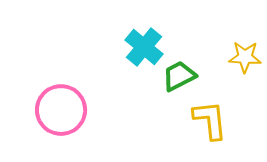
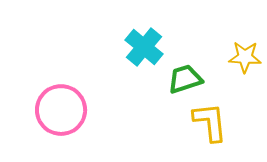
green trapezoid: moved 6 px right, 3 px down; rotated 9 degrees clockwise
yellow L-shape: moved 2 px down
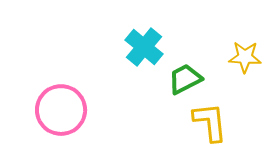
green trapezoid: rotated 9 degrees counterclockwise
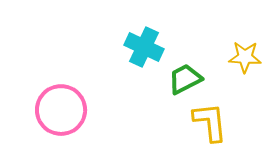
cyan cross: rotated 15 degrees counterclockwise
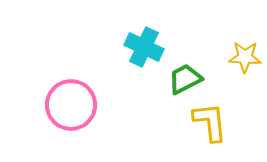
pink circle: moved 10 px right, 5 px up
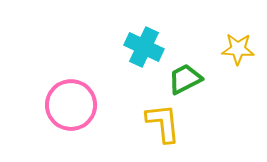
yellow star: moved 7 px left, 8 px up
yellow L-shape: moved 47 px left, 1 px down
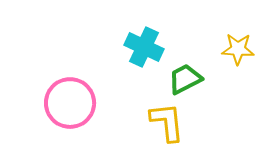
pink circle: moved 1 px left, 2 px up
yellow L-shape: moved 4 px right, 1 px up
